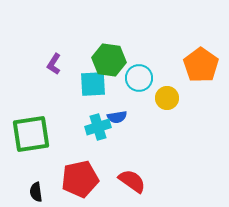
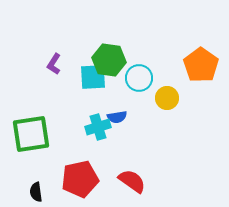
cyan square: moved 7 px up
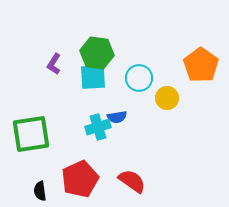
green hexagon: moved 12 px left, 7 px up
red pentagon: rotated 12 degrees counterclockwise
black semicircle: moved 4 px right, 1 px up
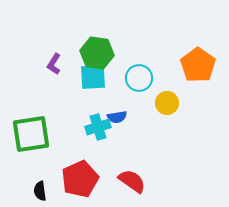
orange pentagon: moved 3 px left
yellow circle: moved 5 px down
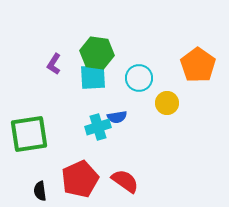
green square: moved 2 px left
red semicircle: moved 7 px left
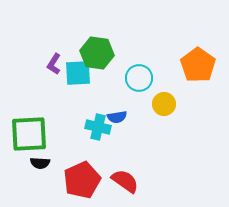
cyan square: moved 15 px left, 4 px up
yellow circle: moved 3 px left, 1 px down
cyan cross: rotated 30 degrees clockwise
green square: rotated 6 degrees clockwise
red pentagon: moved 2 px right, 1 px down
black semicircle: moved 28 px up; rotated 78 degrees counterclockwise
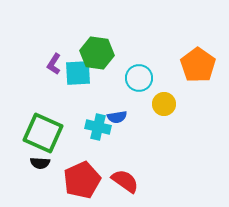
green square: moved 14 px right, 1 px up; rotated 27 degrees clockwise
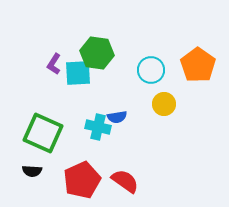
cyan circle: moved 12 px right, 8 px up
black semicircle: moved 8 px left, 8 px down
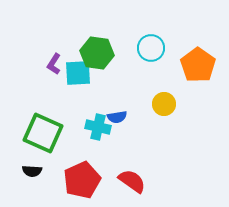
cyan circle: moved 22 px up
red semicircle: moved 7 px right
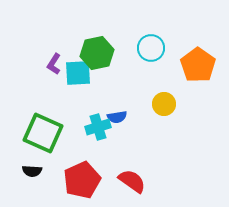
green hexagon: rotated 20 degrees counterclockwise
cyan cross: rotated 30 degrees counterclockwise
